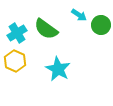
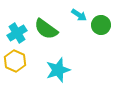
cyan star: moved 1 px down; rotated 25 degrees clockwise
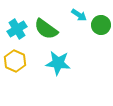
cyan cross: moved 4 px up
cyan star: moved 7 px up; rotated 25 degrees clockwise
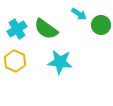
cyan arrow: moved 1 px up
cyan star: moved 2 px right, 1 px up
